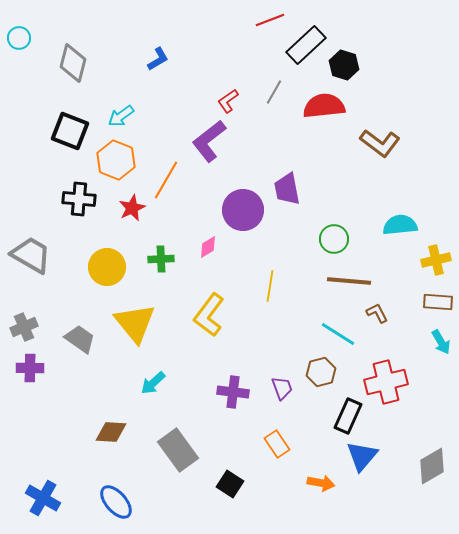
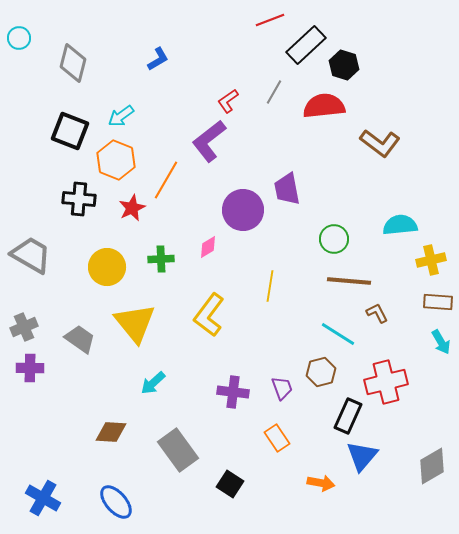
yellow cross at (436, 260): moved 5 px left
orange rectangle at (277, 444): moved 6 px up
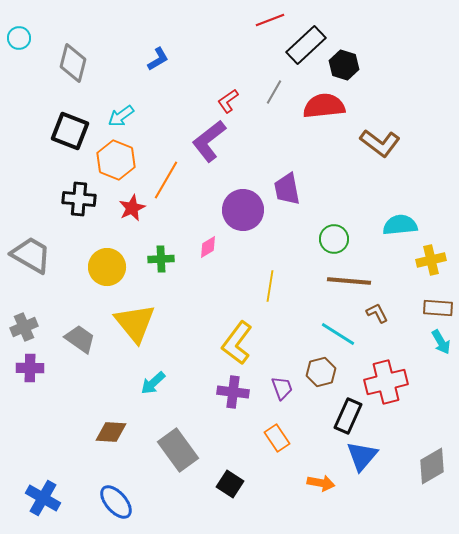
brown rectangle at (438, 302): moved 6 px down
yellow L-shape at (209, 315): moved 28 px right, 28 px down
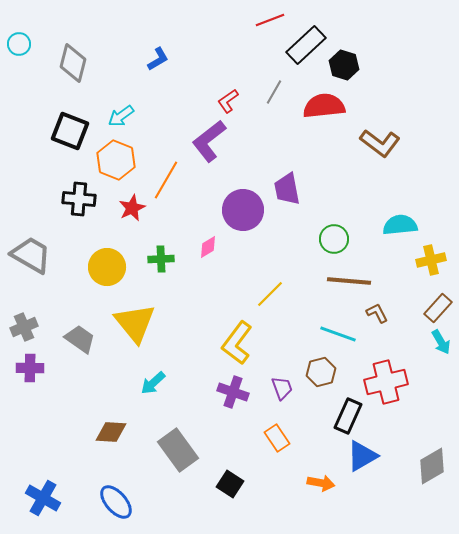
cyan circle at (19, 38): moved 6 px down
yellow line at (270, 286): moved 8 px down; rotated 36 degrees clockwise
brown rectangle at (438, 308): rotated 52 degrees counterclockwise
cyan line at (338, 334): rotated 12 degrees counterclockwise
purple cross at (233, 392): rotated 12 degrees clockwise
blue triangle at (362, 456): rotated 20 degrees clockwise
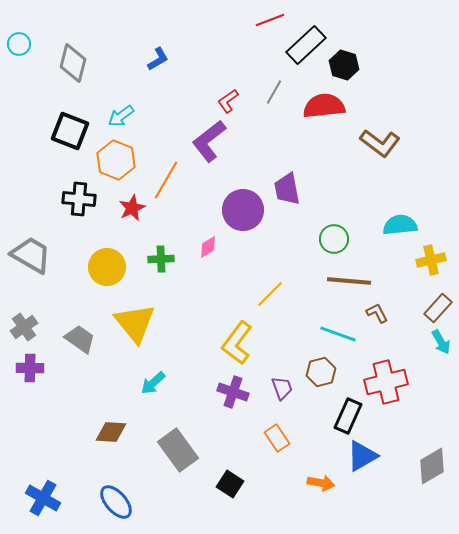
gray cross at (24, 327): rotated 12 degrees counterclockwise
